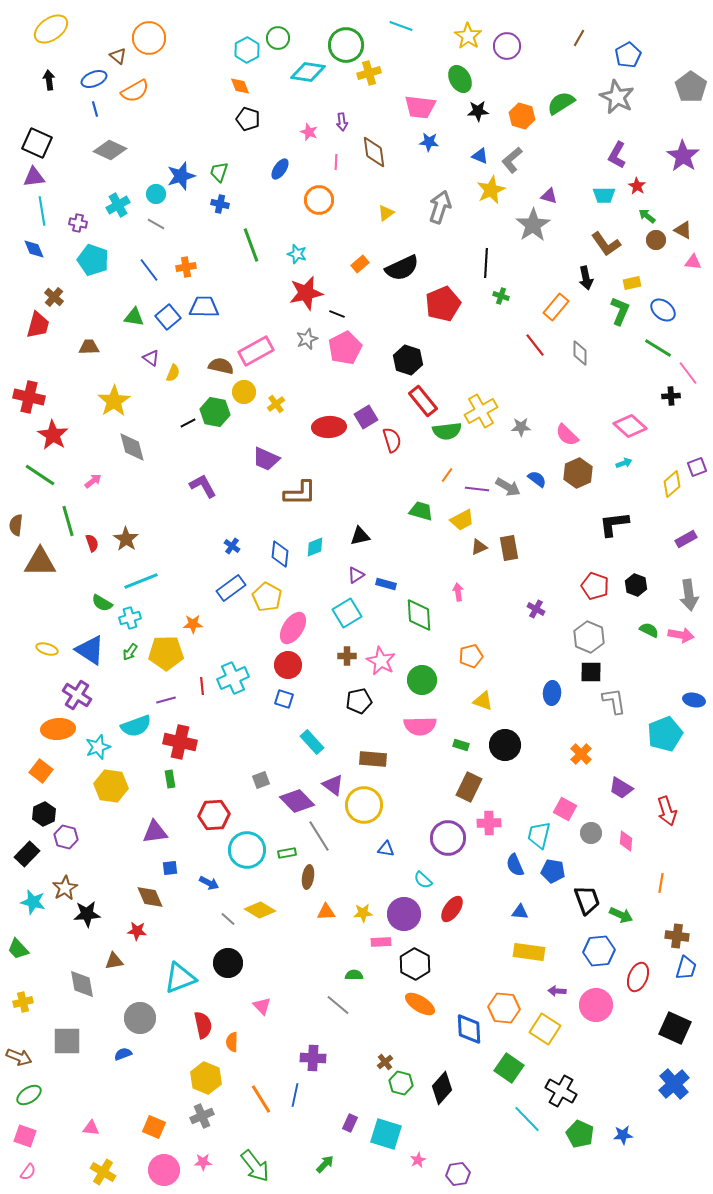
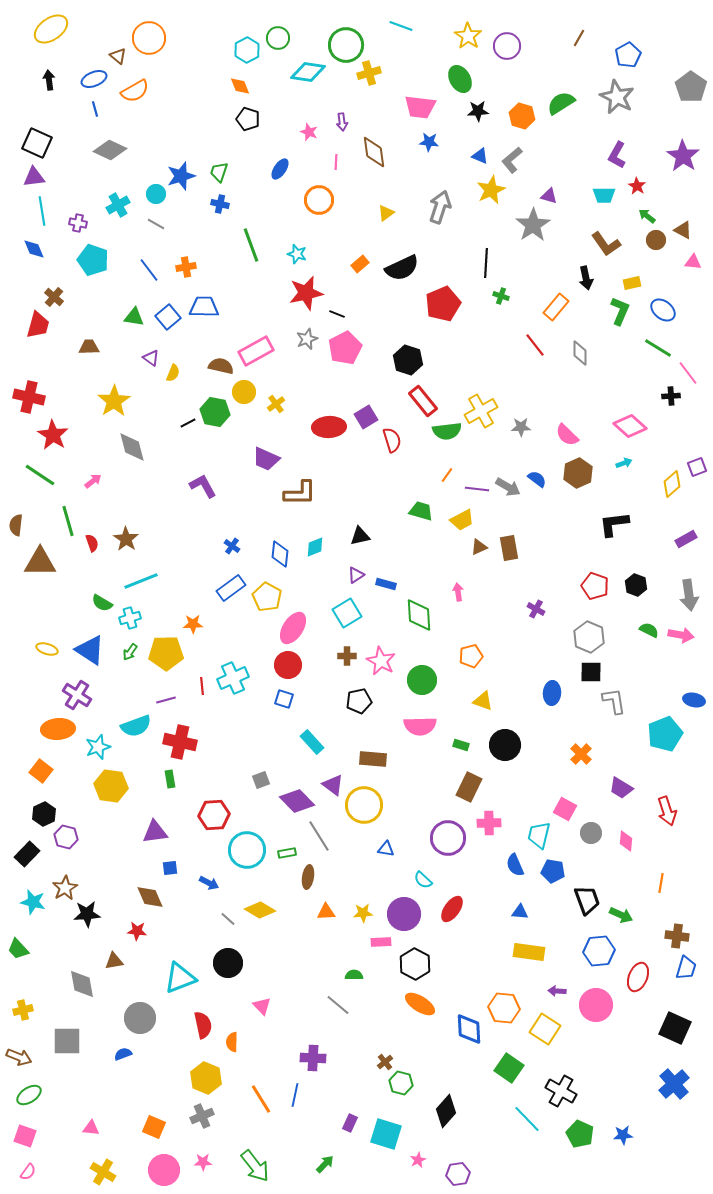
yellow cross at (23, 1002): moved 8 px down
black diamond at (442, 1088): moved 4 px right, 23 px down
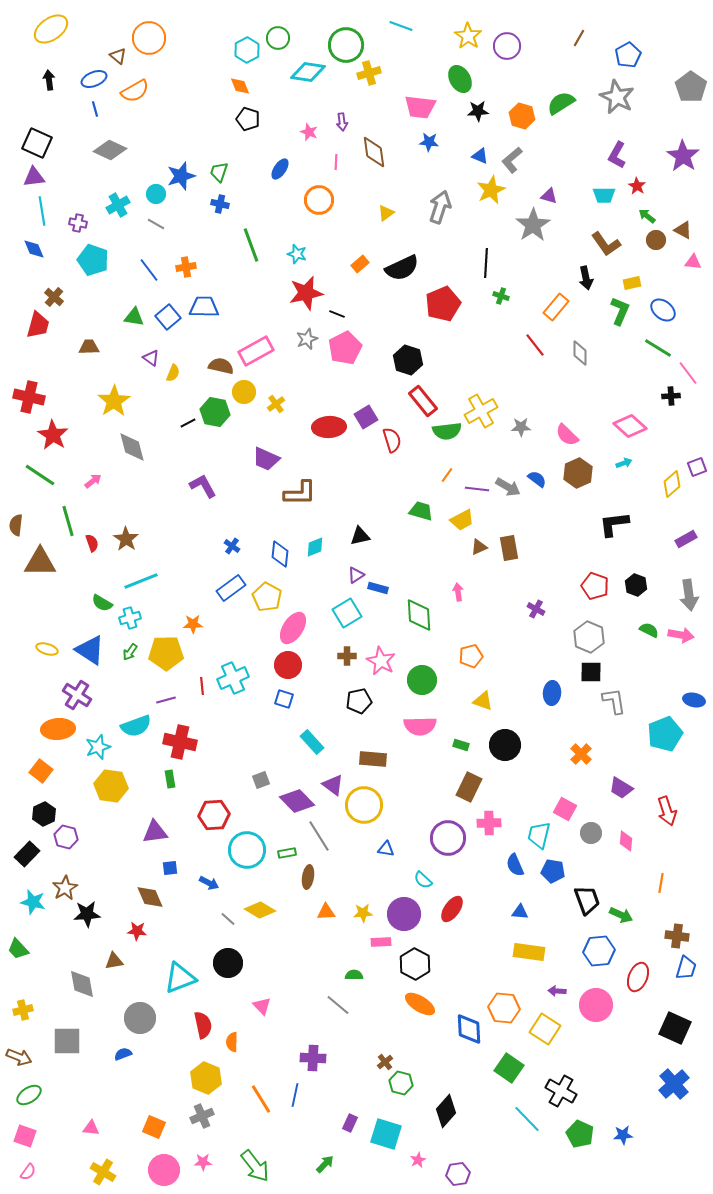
blue rectangle at (386, 584): moved 8 px left, 4 px down
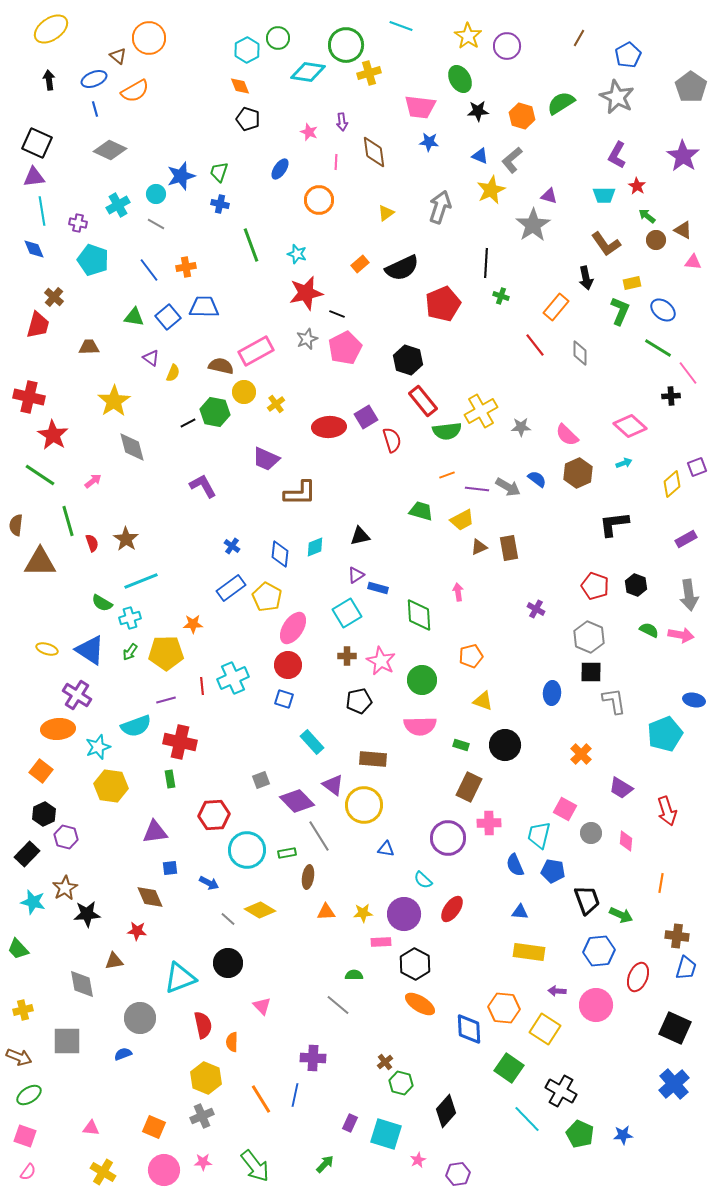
orange line at (447, 475): rotated 35 degrees clockwise
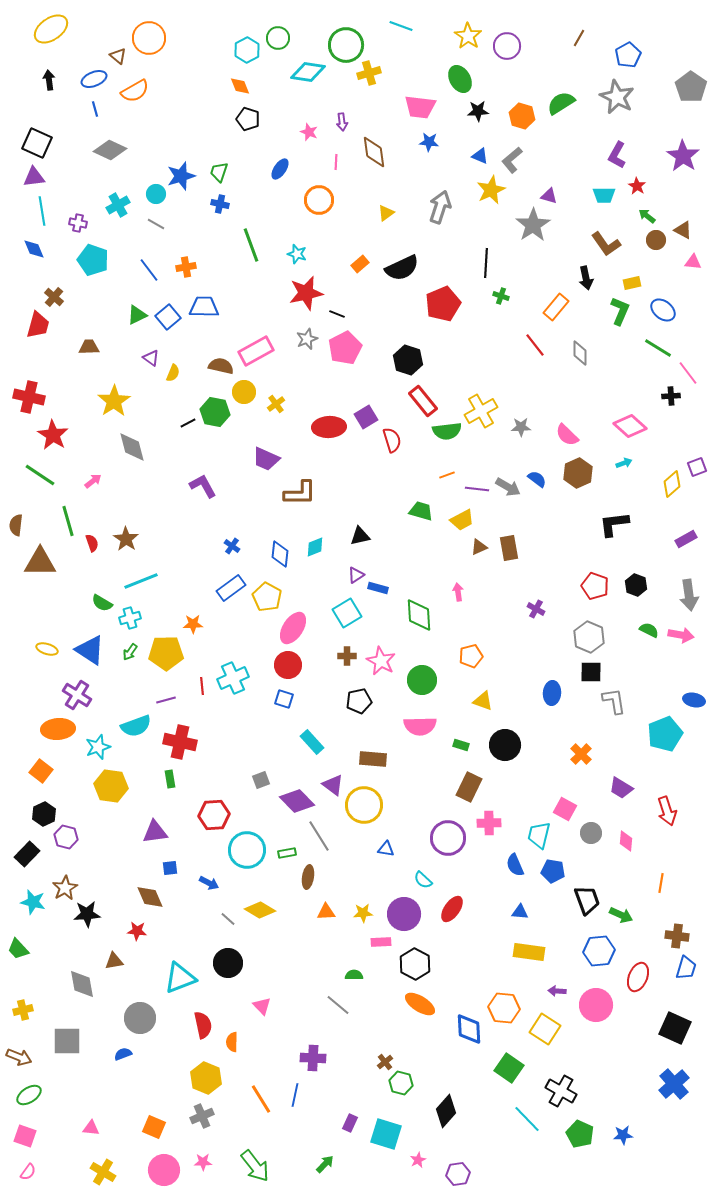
green triangle at (134, 317): moved 3 px right, 2 px up; rotated 35 degrees counterclockwise
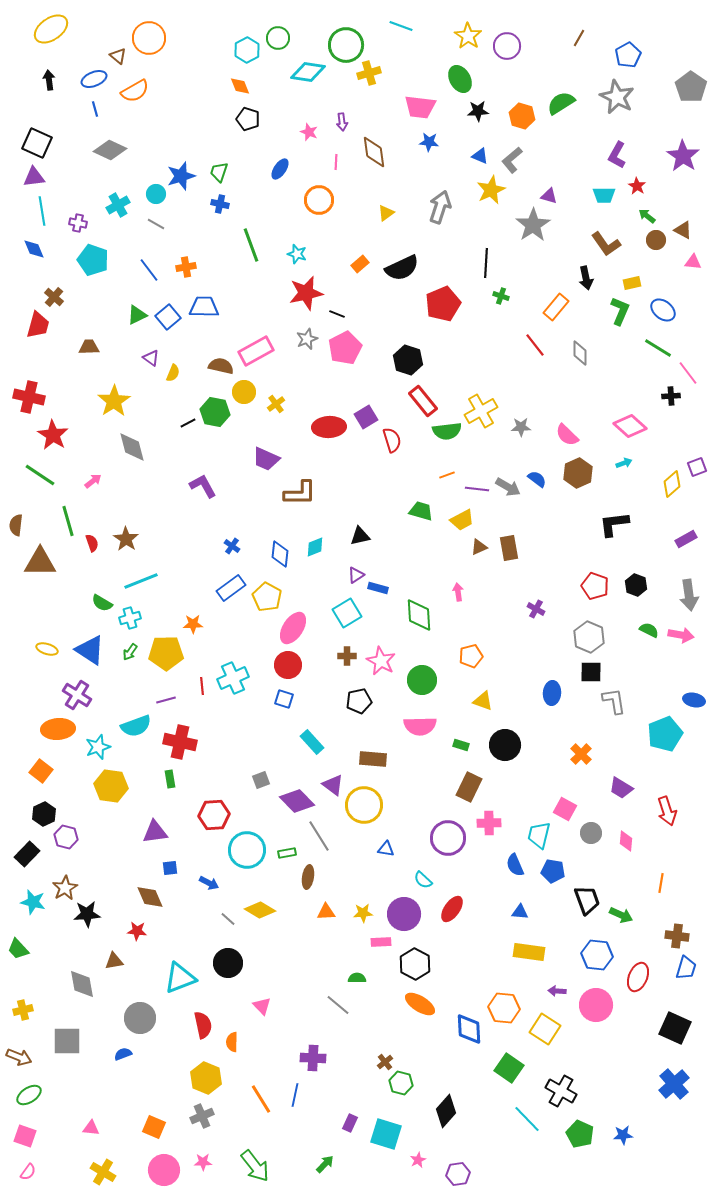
blue hexagon at (599, 951): moved 2 px left, 4 px down; rotated 12 degrees clockwise
green semicircle at (354, 975): moved 3 px right, 3 px down
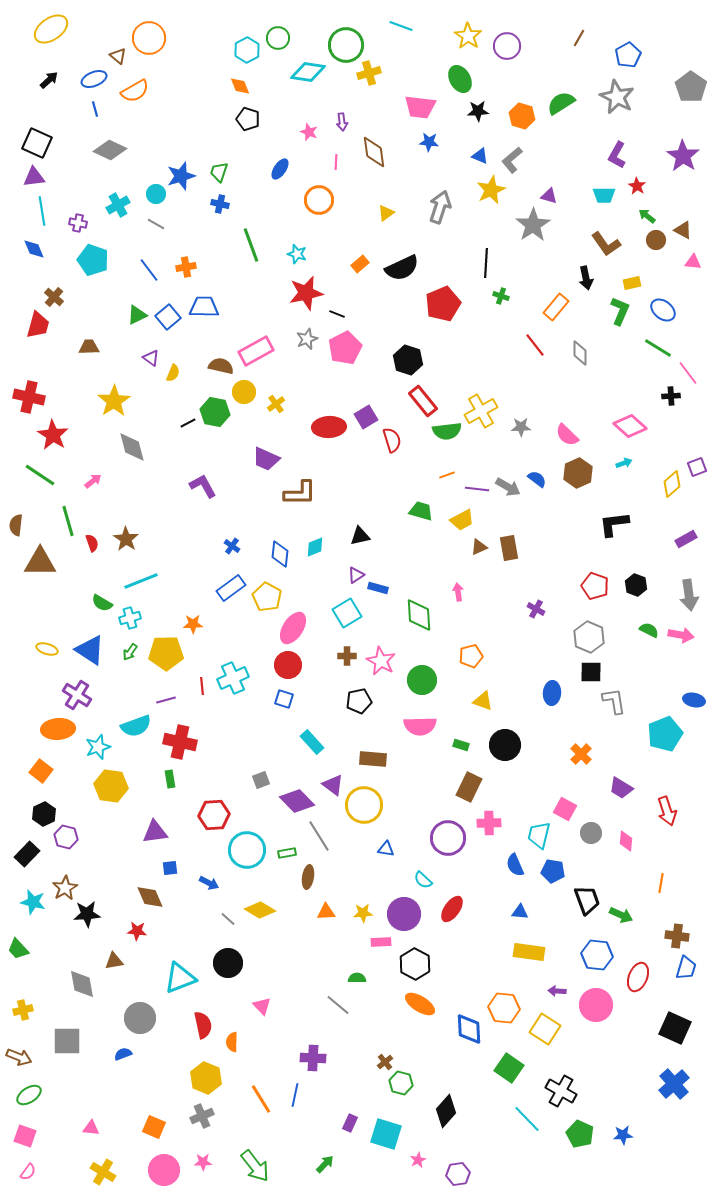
black arrow at (49, 80): rotated 54 degrees clockwise
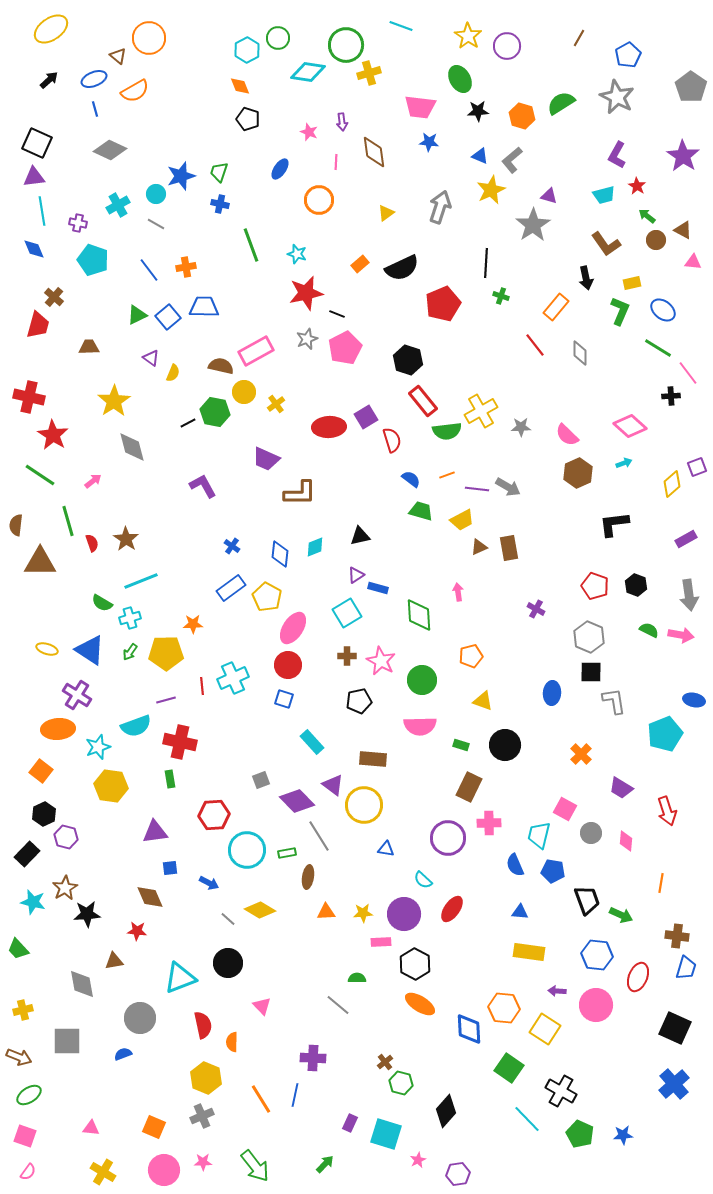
cyan trapezoid at (604, 195): rotated 15 degrees counterclockwise
blue semicircle at (537, 479): moved 126 px left
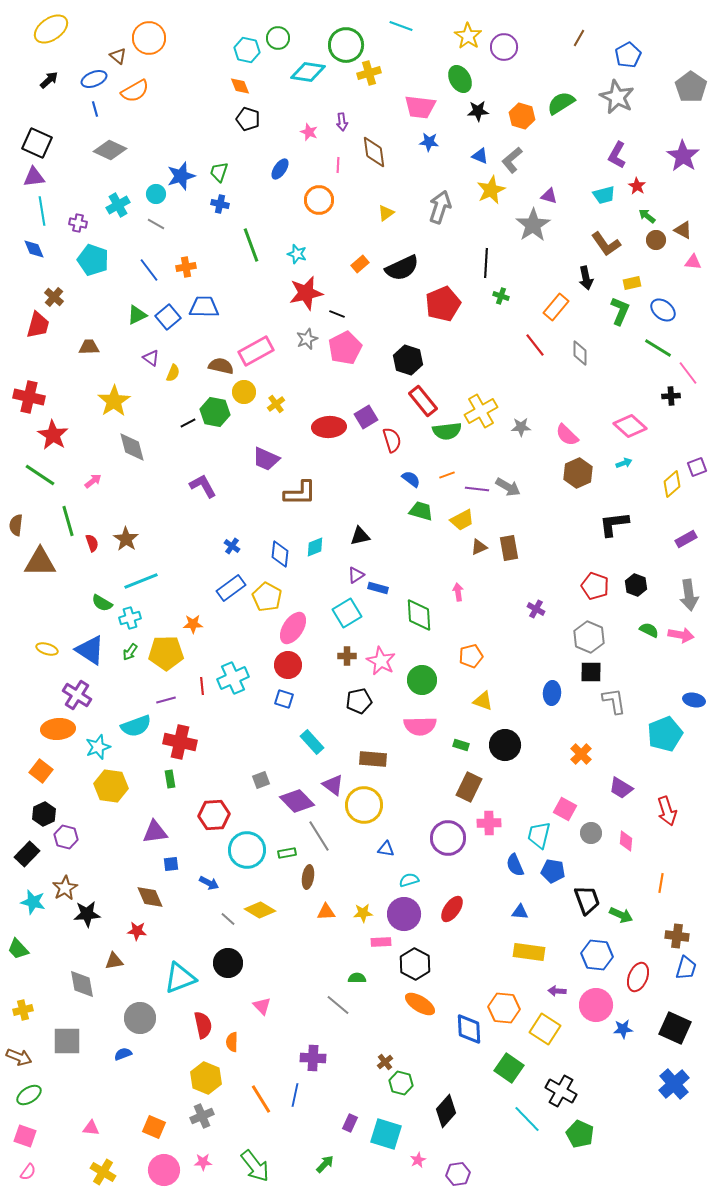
purple circle at (507, 46): moved 3 px left, 1 px down
cyan hexagon at (247, 50): rotated 20 degrees counterclockwise
pink line at (336, 162): moved 2 px right, 3 px down
blue square at (170, 868): moved 1 px right, 4 px up
cyan semicircle at (423, 880): moved 14 px left; rotated 120 degrees clockwise
blue star at (623, 1135): moved 106 px up
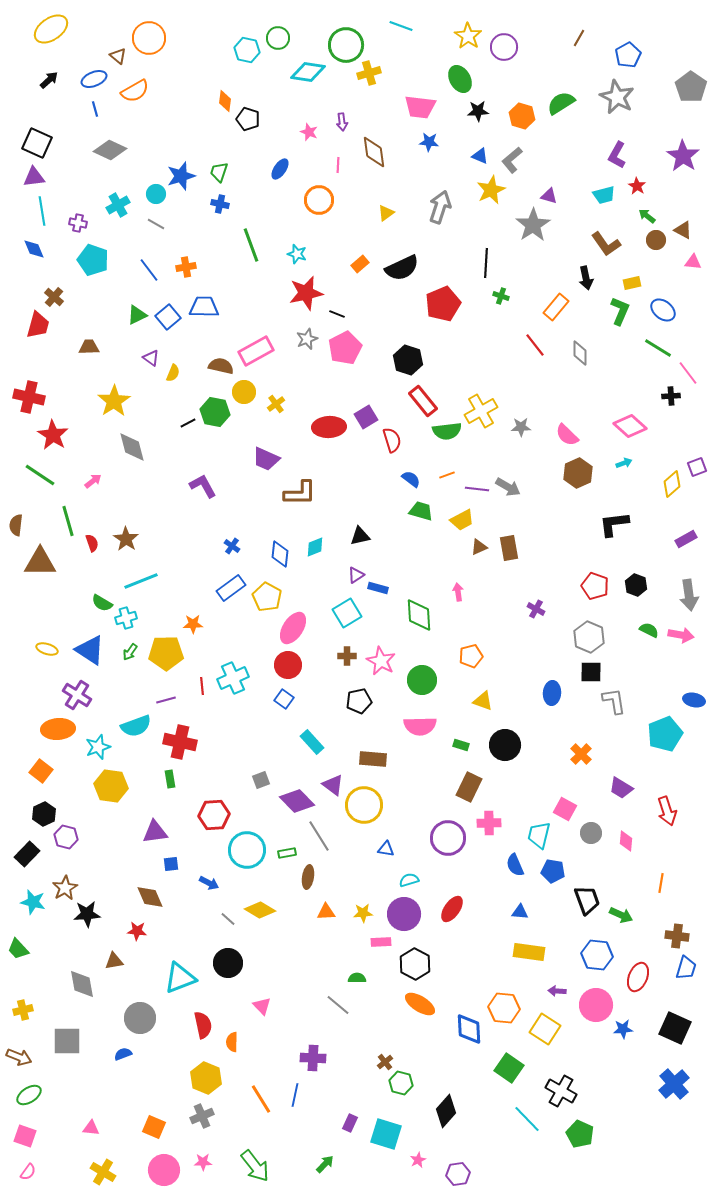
orange diamond at (240, 86): moved 15 px left, 15 px down; rotated 30 degrees clockwise
cyan cross at (130, 618): moved 4 px left
blue square at (284, 699): rotated 18 degrees clockwise
